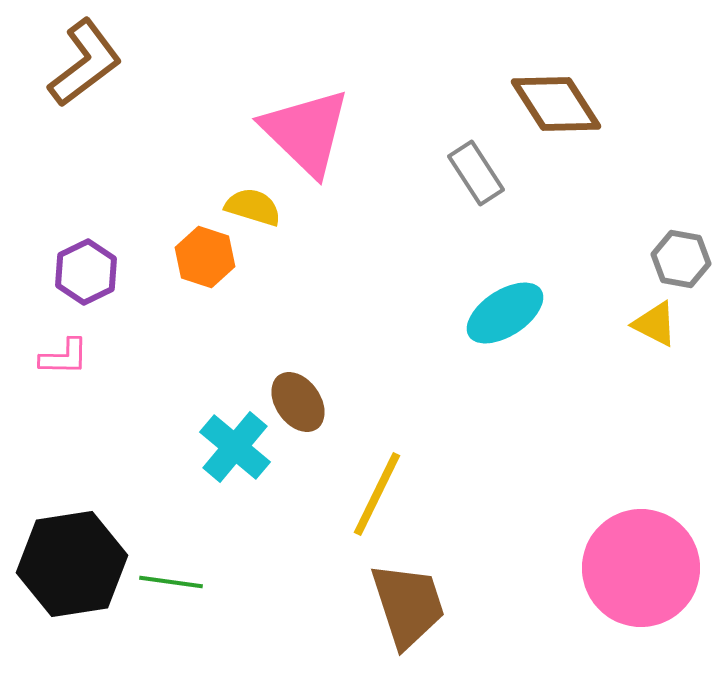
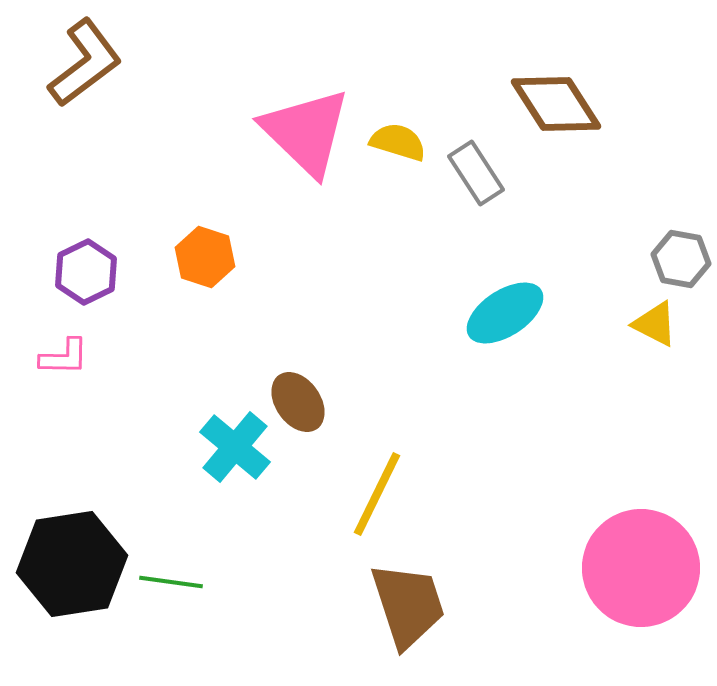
yellow semicircle: moved 145 px right, 65 px up
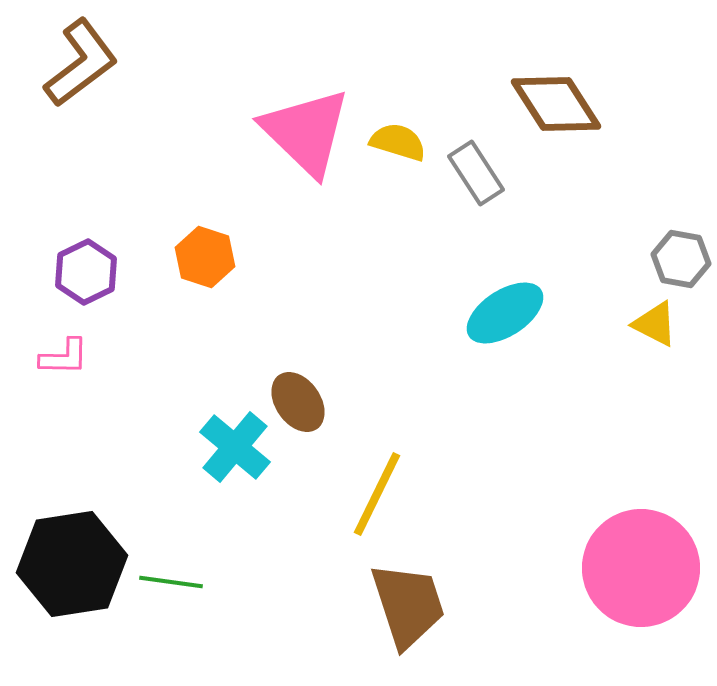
brown L-shape: moved 4 px left
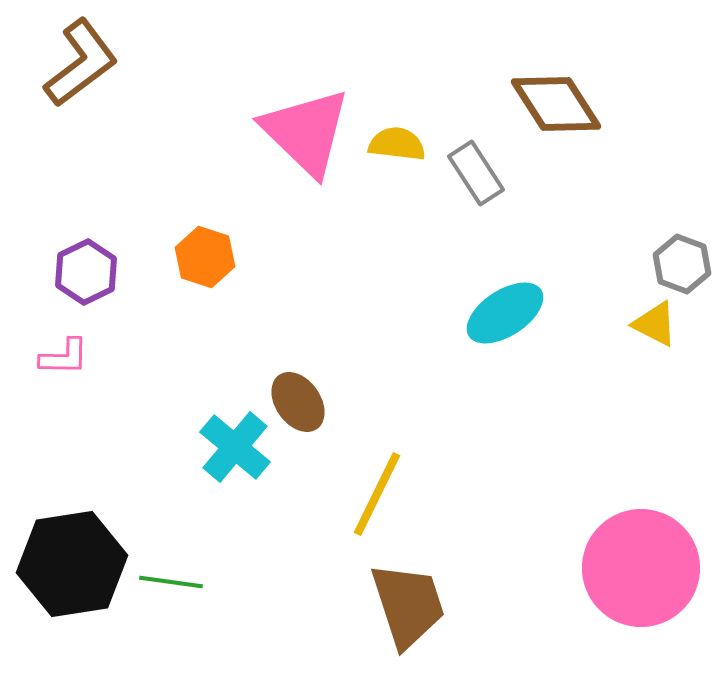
yellow semicircle: moved 1 px left, 2 px down; rotated 10 degrees counterclockwise
gray hexagon: moved 1 px right, 5 px down; rotated 10 degrees clockwise
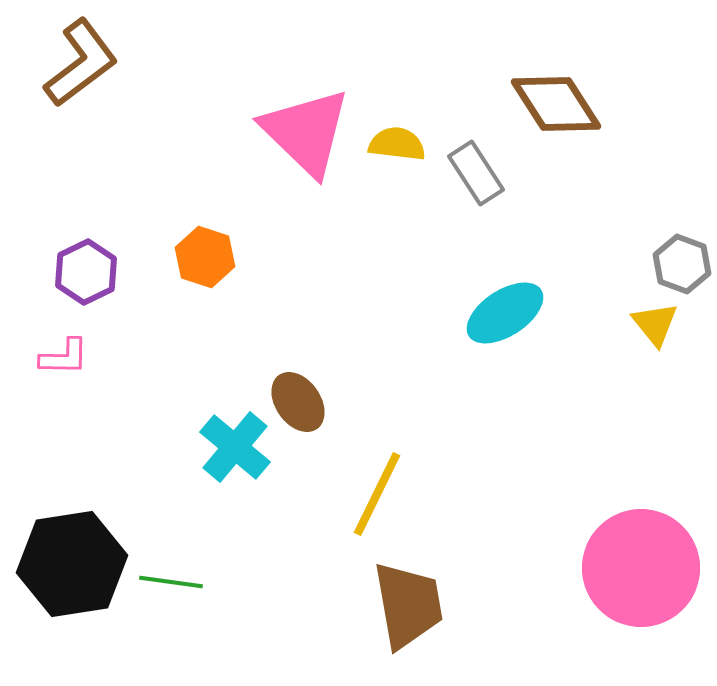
yellow triangle: rotated 24 degrees clockwise
brown trapezoid: rotated 8 degrees clockwise
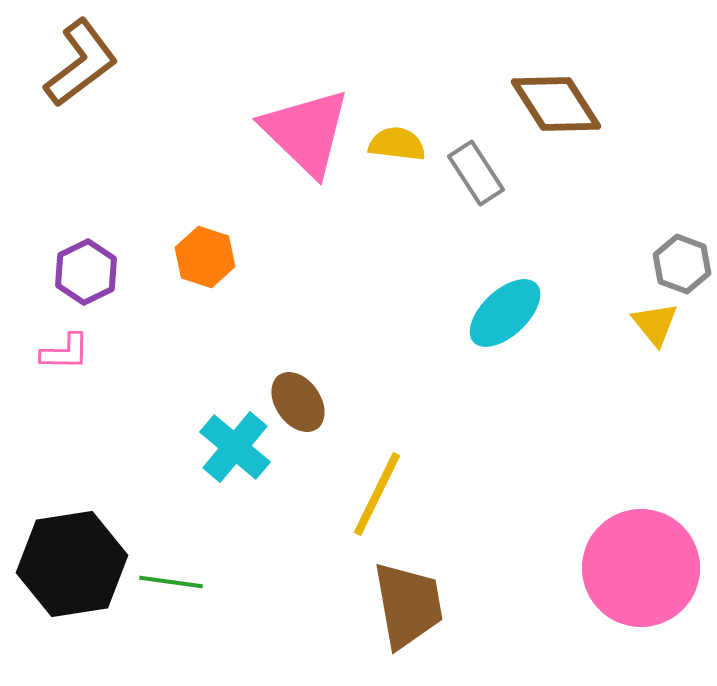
cyan ellipse: rotated 10 degrees counterclockwise
pink L-shape: moved 1 px right, 5 px up
